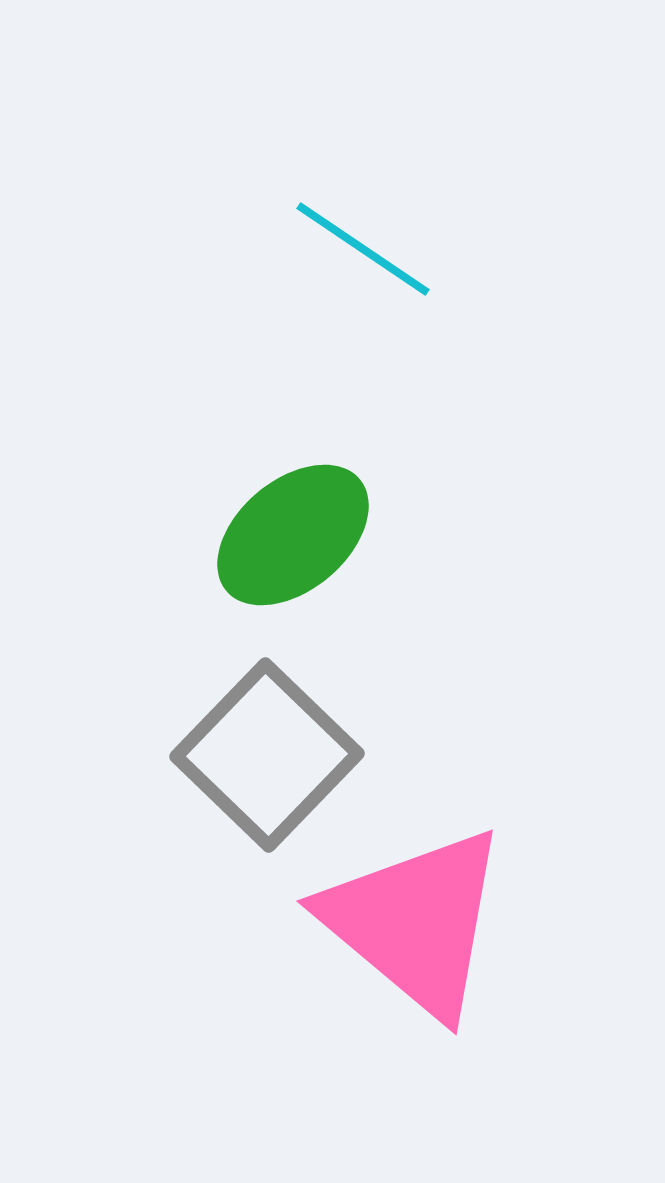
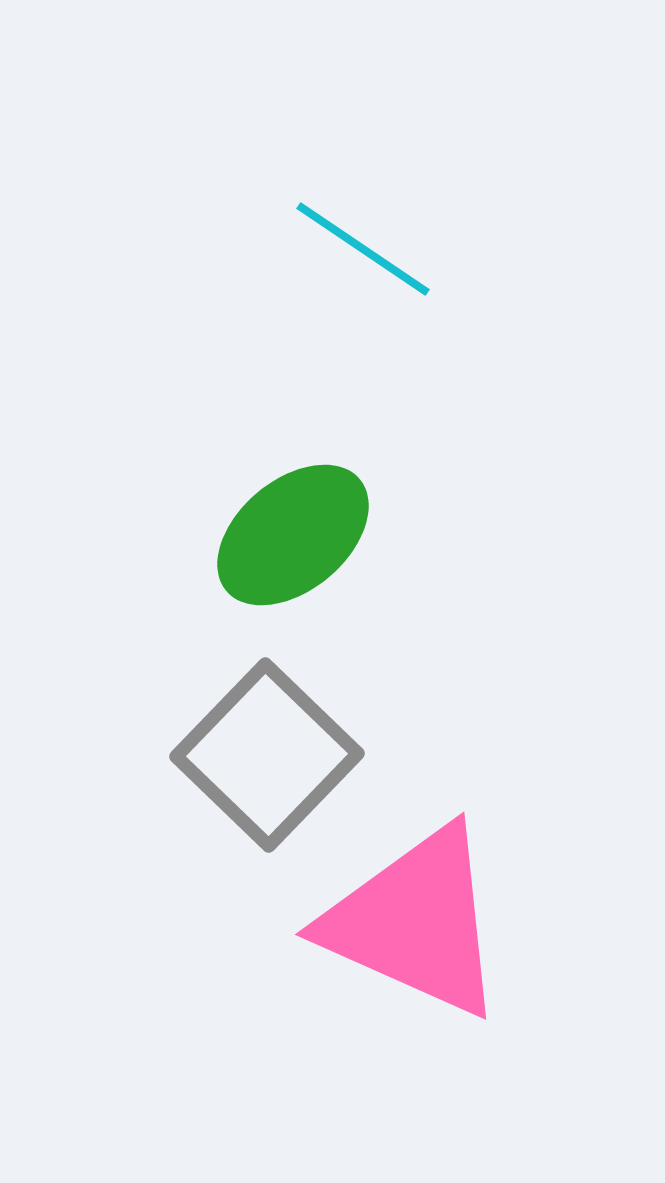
pink triangle: rotated 16 degrees counterclockwise
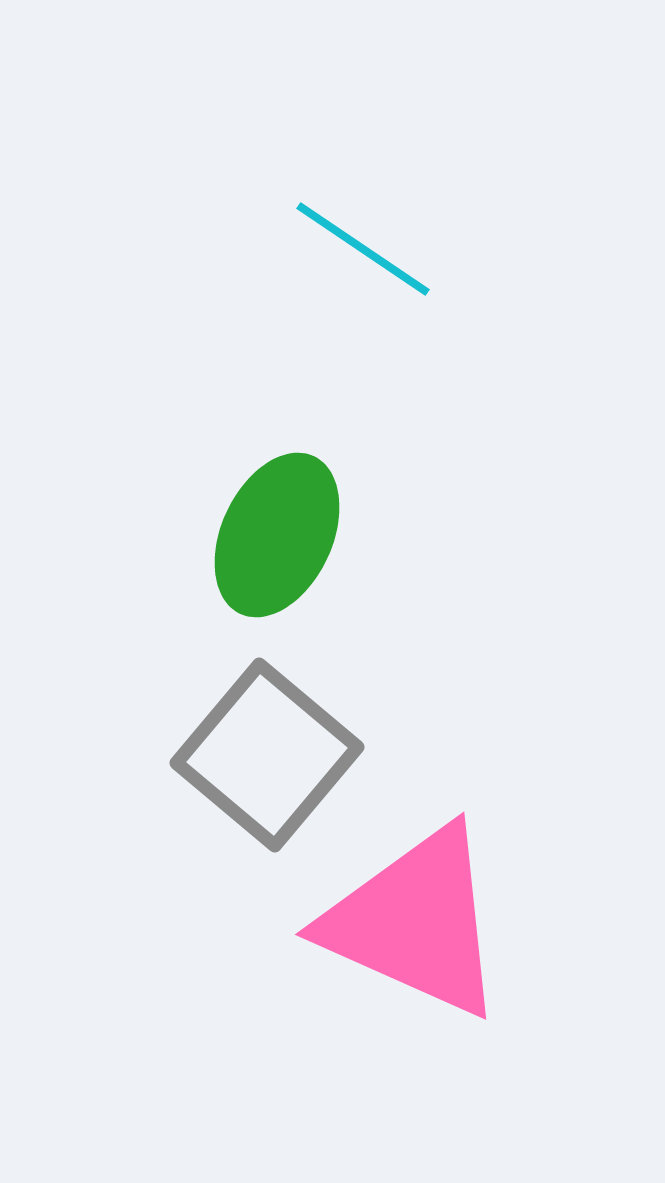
green ellipse: moved 16 px left; rotated 25 degrees counterclockwise
gray square: rotated 4 degrees counterclockwise
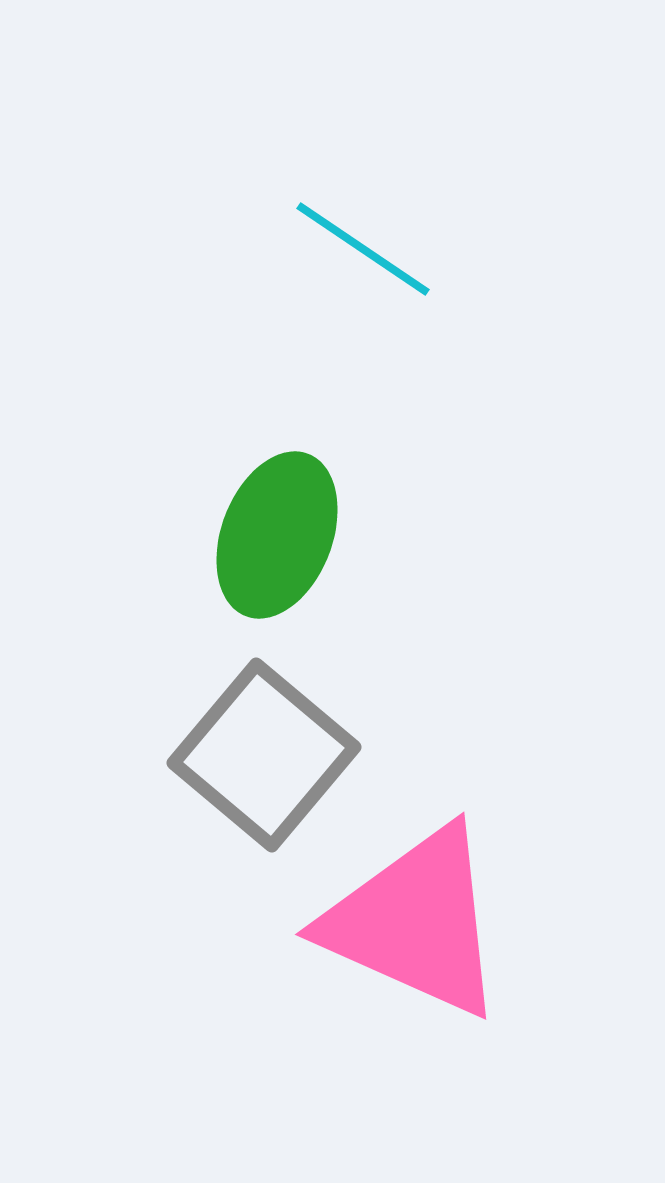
green ellipse: rotated 4 degrees counterclockwise
gray square: moved 3 px left
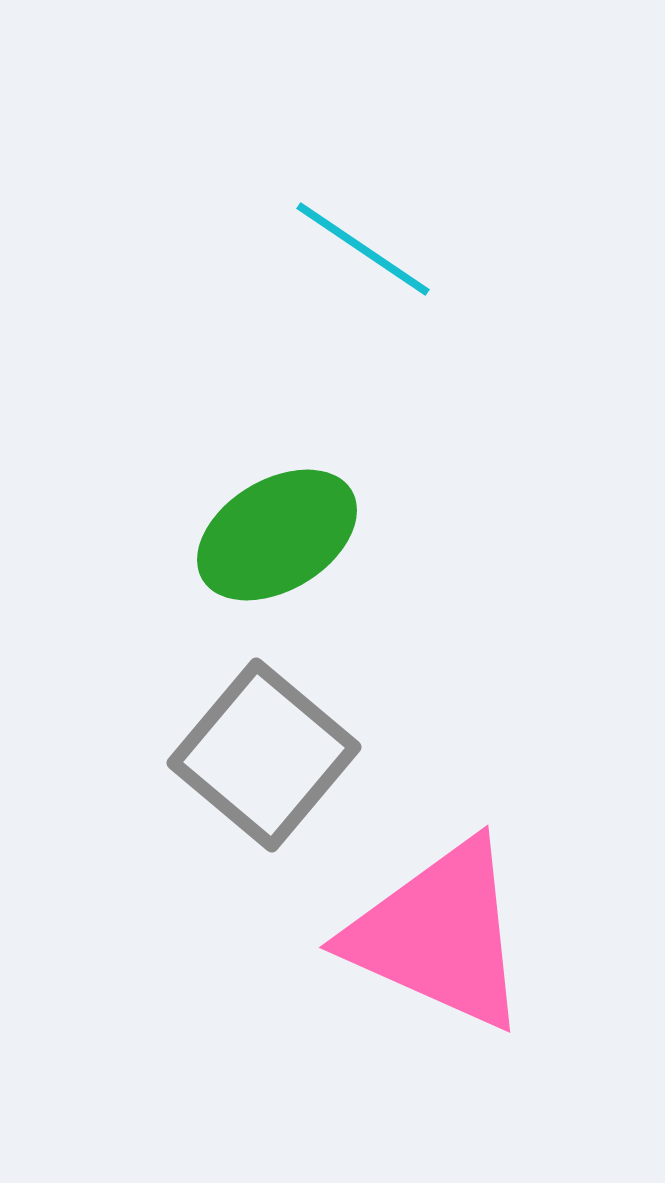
green ellipse: rotated 38 degrees clockwise
pink triangle: moved 24 px right, 13 px down
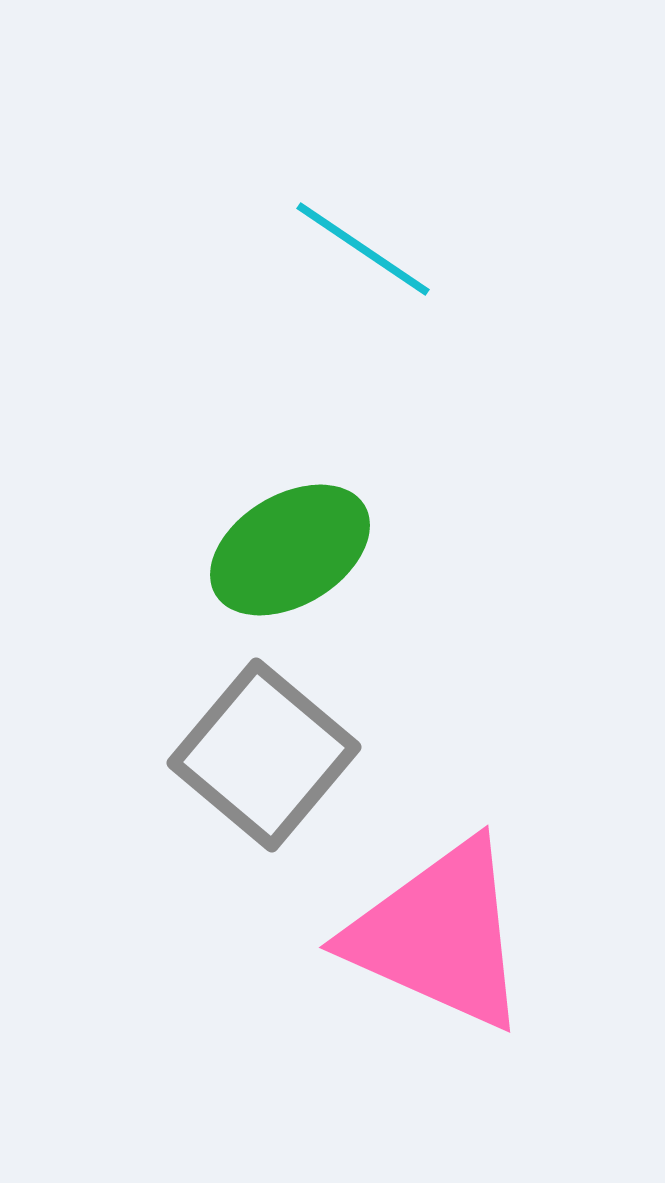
green ellipse: moved 13 px right, 15 px down
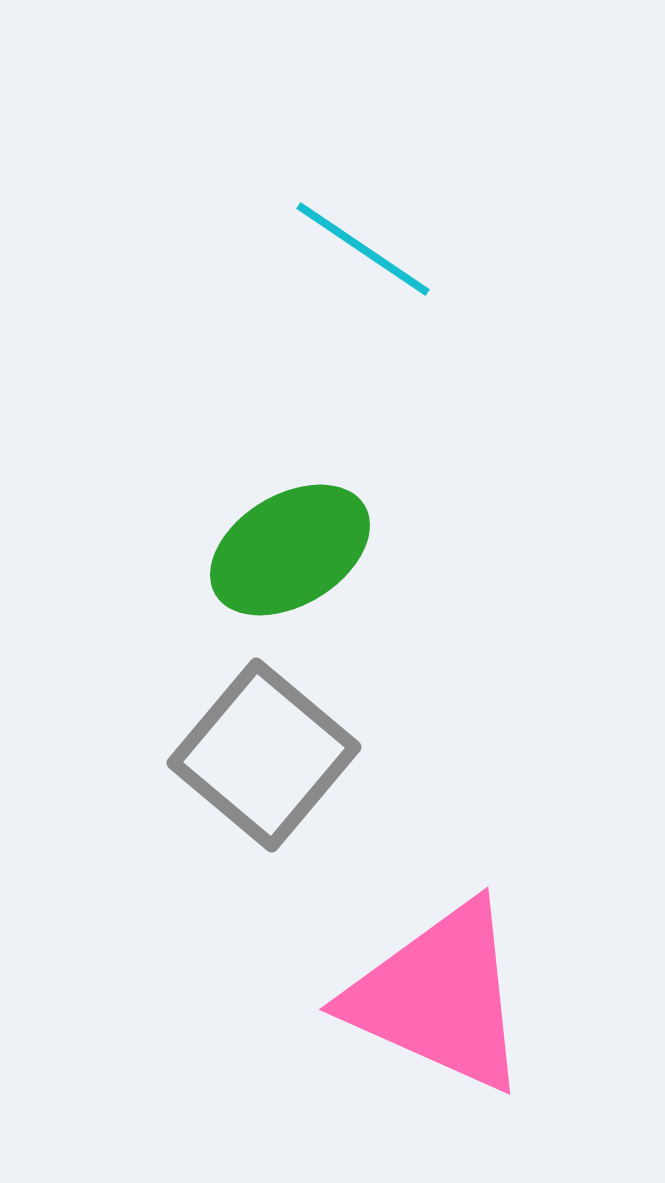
pink triangle: moved 62 px down
